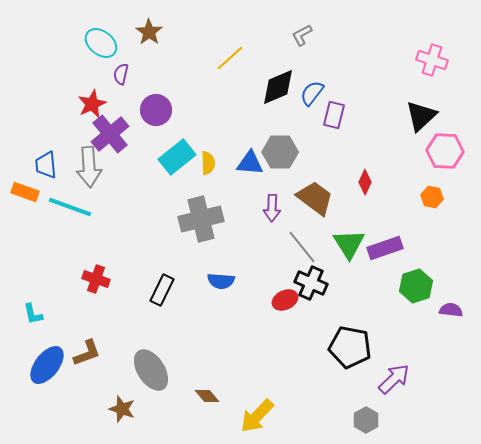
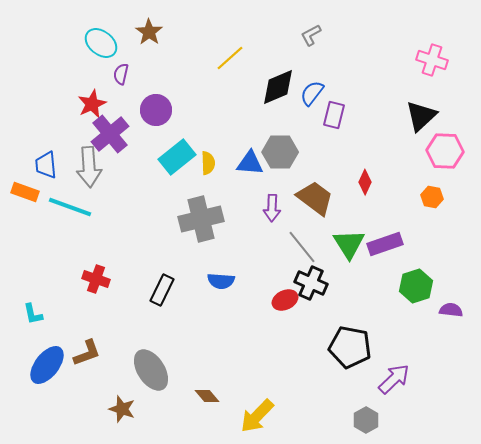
gray L-shape at (302, 35): moved 9 px right
purple rectangle at (385, 248): moved 4 px up
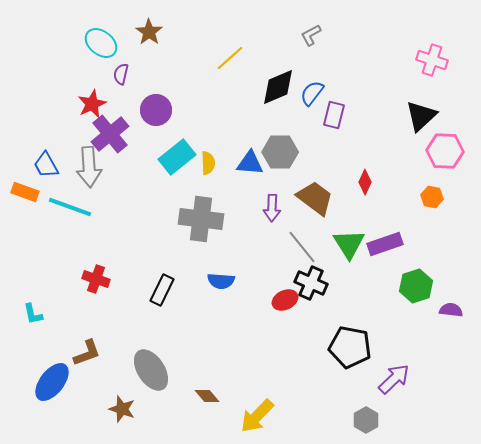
blue trapezoid at (46, 165): rotated 24 degrees counterclockwise
gray cross at (201, 219): rotated 21 degrees clockwise
blue ellipse at (47, 365): moved 5 px right, 17 px down
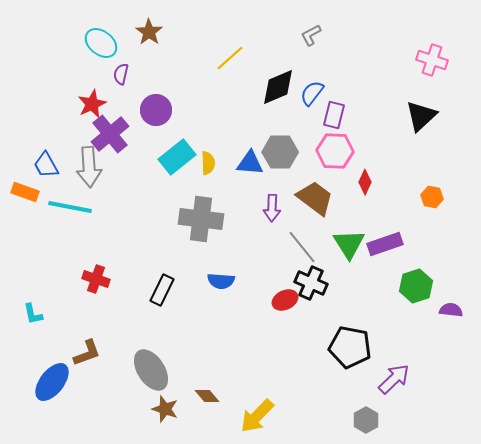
pink hexagon at (445, 151): moved 110 px left
cyan line at (70, 207): rotated 9 degrees counterclockwise
brown star at (122, 409): moved 43 px right
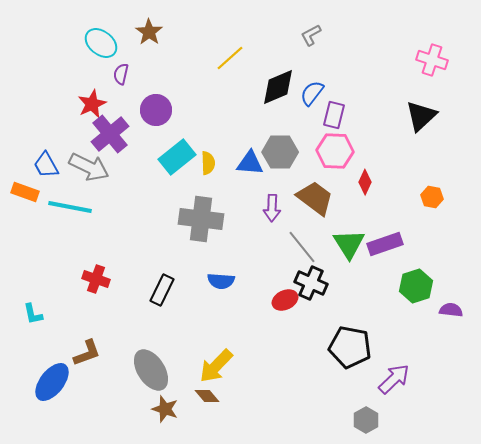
gray arrow at (89, 167): rotated 60 degrees counterclockwise
yellow arrow at (257, 416): moved 41 px left, 50 px up
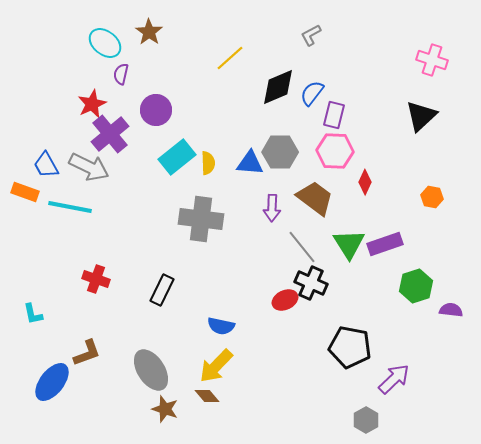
cyan ellipse at (101, 43): moved 4 px right
blue semicircle at (221, 281): moved 45 px down; rotated 8 degrees clockwise
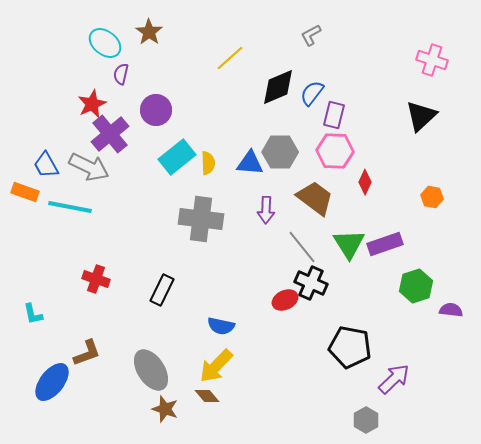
purple arrow at (272, 208): moved 6 px left, 2 px down
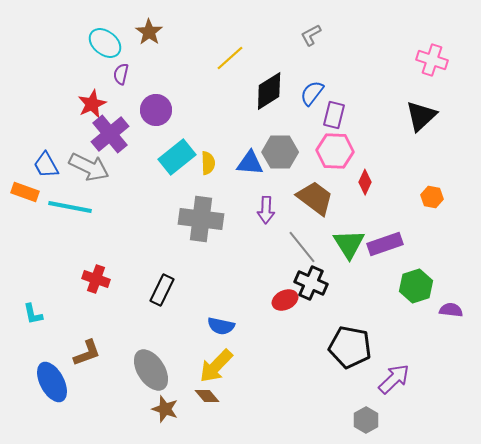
black diamond at (278, 87): moved 9 px left, 4 px down; rotated 9 degrees counterclockwise
blue ellipse at (52, 382): rotated 66 degrees counterclockwise
